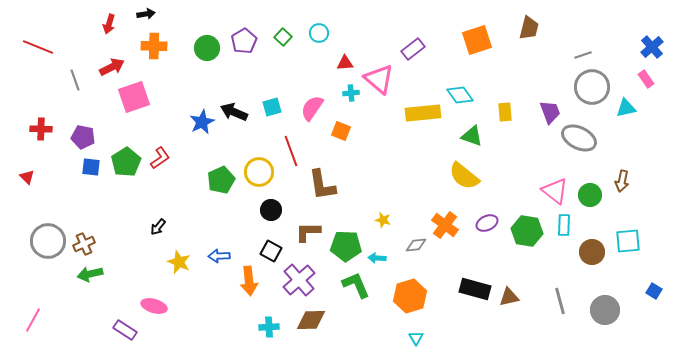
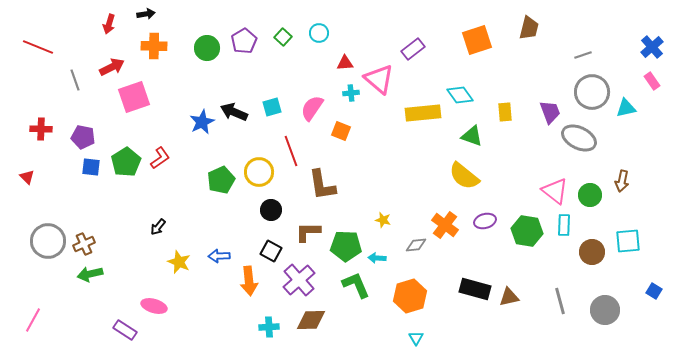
pink rectangle at (646, 79): moved 6 px right, 2 px down
gray circle at (592, 87): moved 5 px down
purple ellipse at (487, 223): moved 2 px left, 2 px up; rotated 10 degrees clockwise
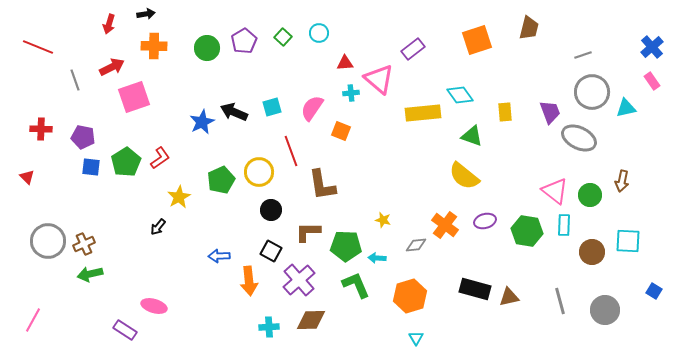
cyan square at (628, 241): rotated 8 degrees clockwise
yellow star at (179, 262): moved 65 px up; rotated 20 degrees clockwise
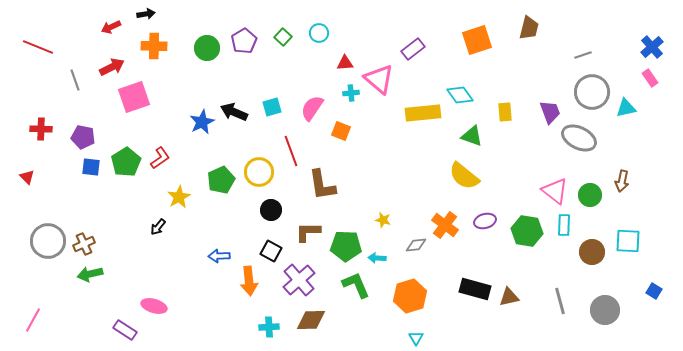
red arrow at (109, 24): moved 2 px right, 3 px down; rotated 48 degrees clockwise
pink rectangle at (652, 81): moved 2 px left, 3 px up
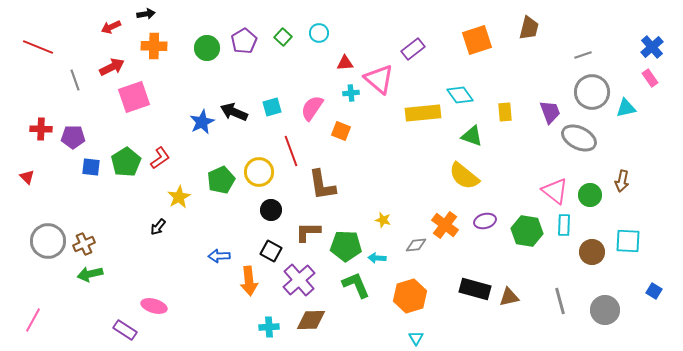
purple pentagon at (83, 137): moved 10 px left; rotated 10 degrees counterclockwise
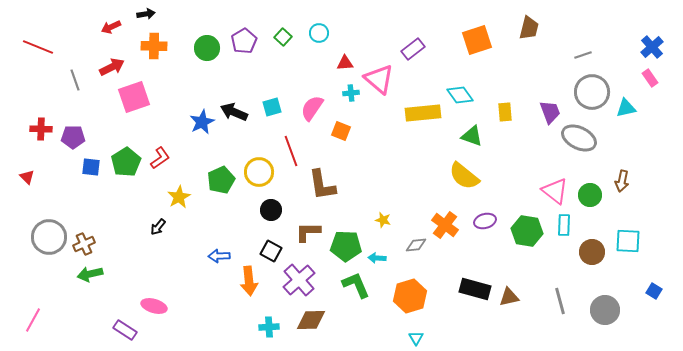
gray circle at (48, 241): moved 1 px right, 4 px up
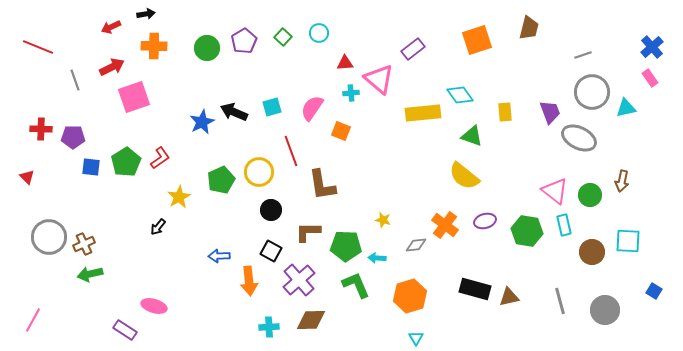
cyan rectangle at (564, 225): rotated 15 degrees counterclockwise
